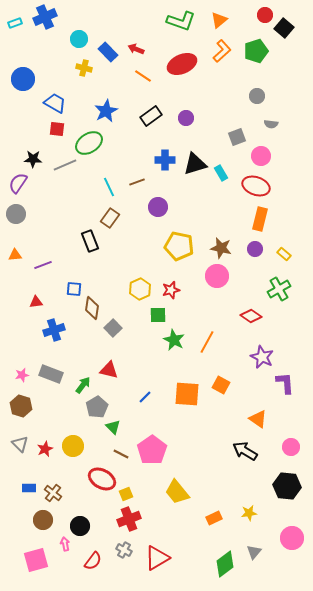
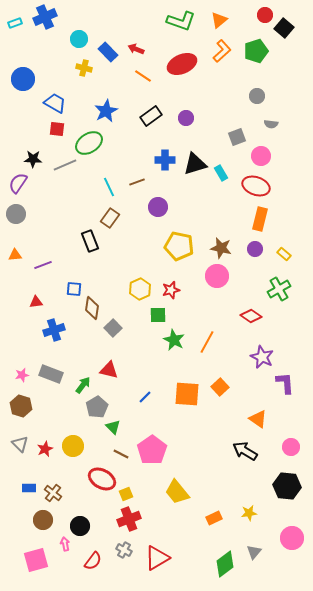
orange square at (221, 385): moved 1 px left, 2 px down; rotated 18 degrees clockwise
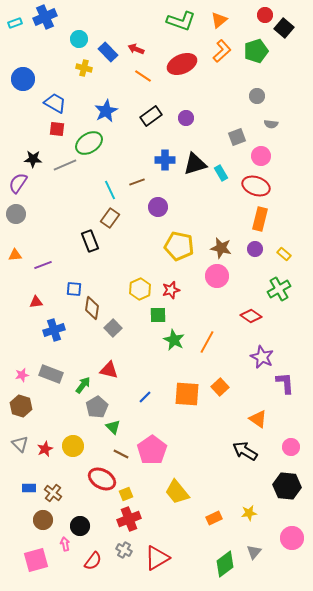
cyan line at (109, 187): moved 1 px right, 3 px down
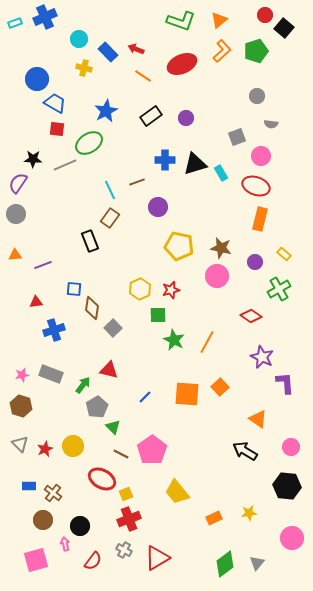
blue circle at (23, 79): moved 14 px right
purple circle at (255, 249): moved 13 px down
blue rectangle at (29, 488): moved 2 px up
gray triangle at (254, 552): moved 3 px right, 11 px down
